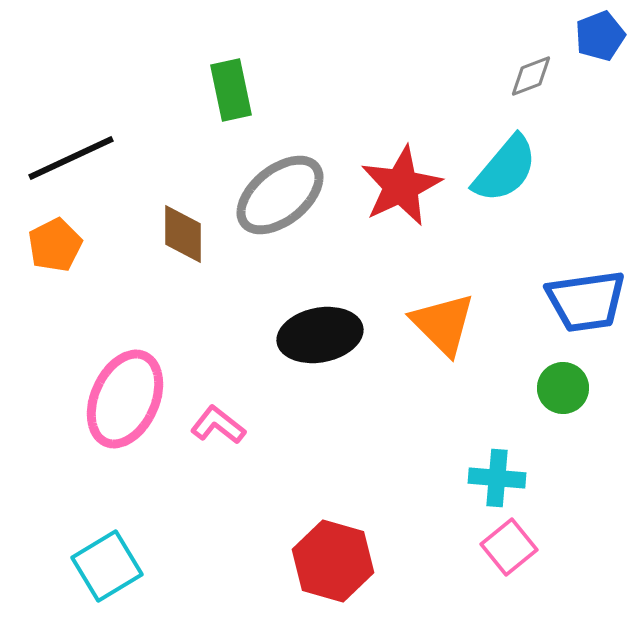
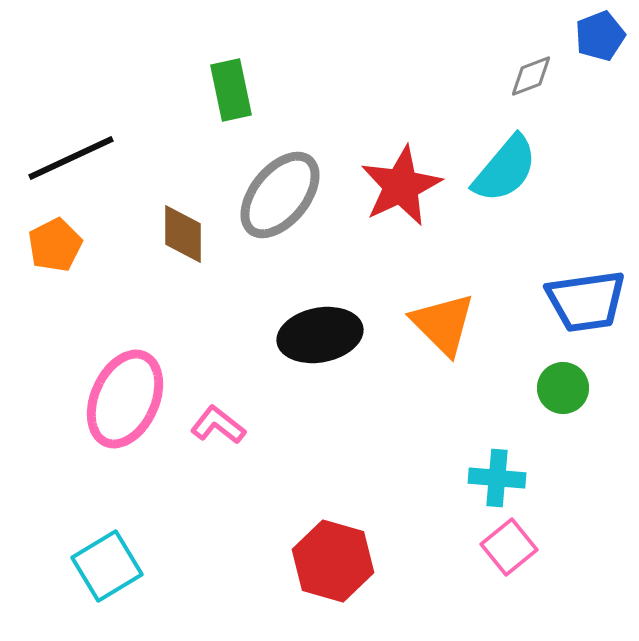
gray ellipse: rotated 12 degrees counterclockwise
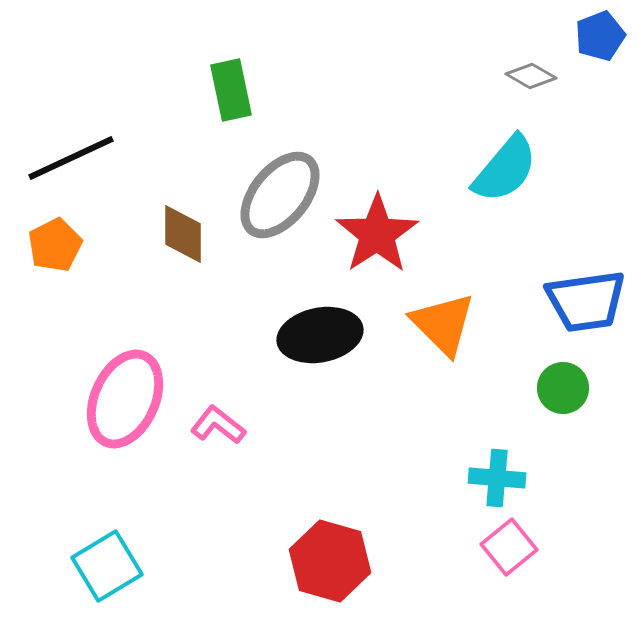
gray diamond: rotated 51 degrees clockwise
red star: moved 24 px left, 48 px down; rotated 8 degrees counterclockwise
red hexagon: moved 3 px left
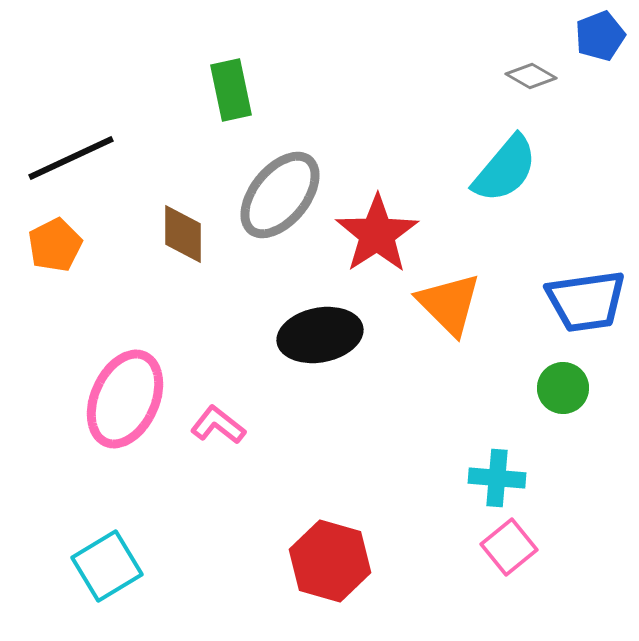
orange triangle: moved 6 px right, 20 px up
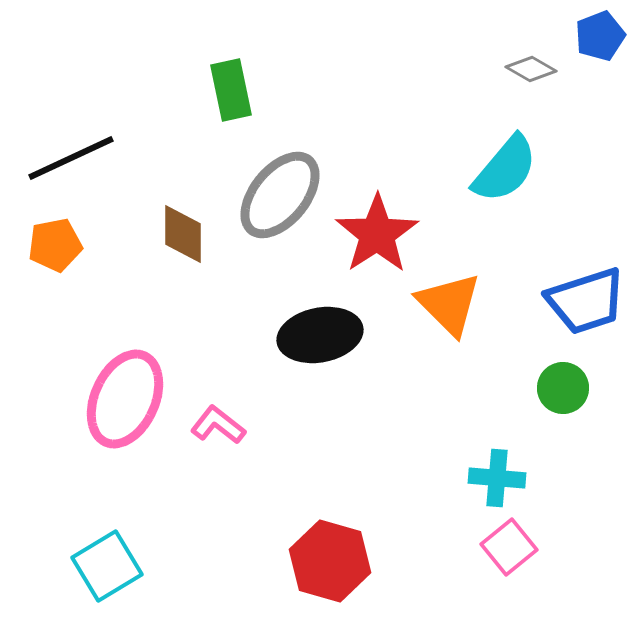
gray diamond: moved 7 px up
orange pentagon: rotated 16 degrees clockwise
blue trapezoid: rotated 10 degrees counterclockwise
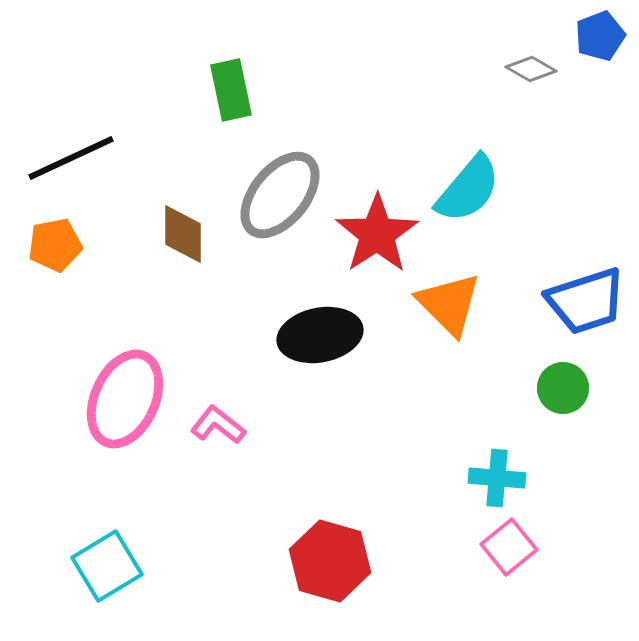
cyan semicircle: moved 37 px left, 20 px down
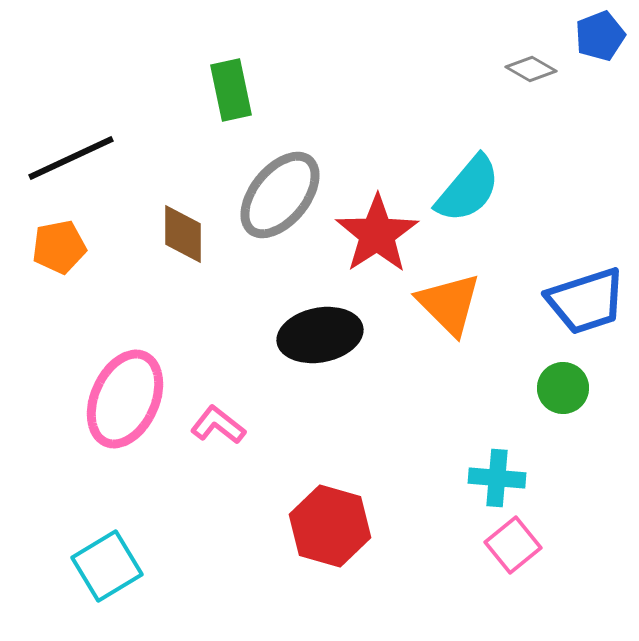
orange pentagon: moved 4 px right, 2 px down
pink square: moved 4 px right, 2 px up
red hexagon: moved 35 px up
